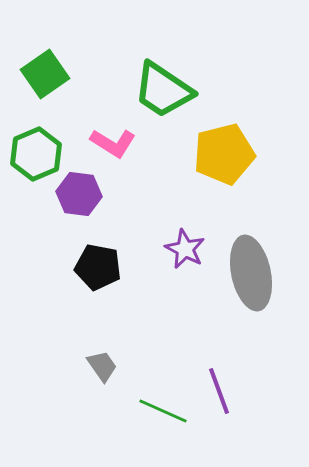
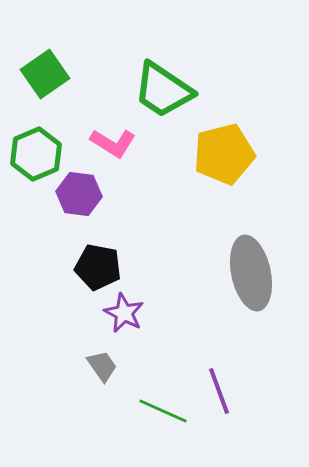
purple star: moved 61 px left, 64 px down
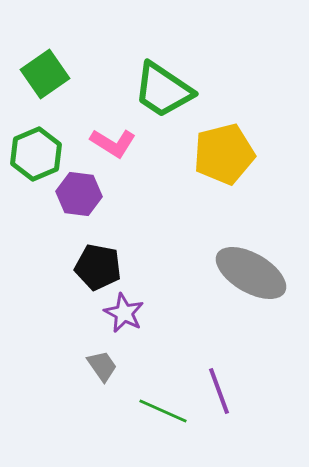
gray ellipse: rotated 48 degrees counterclockwise
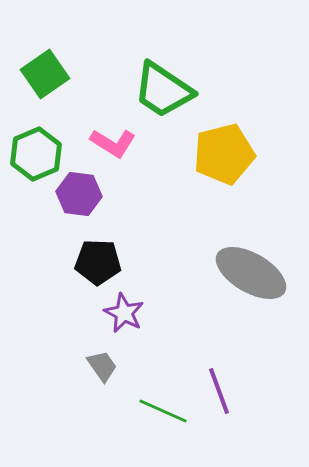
black pentagon: moved 5 px up; rotated 9 degrees counterclockwise
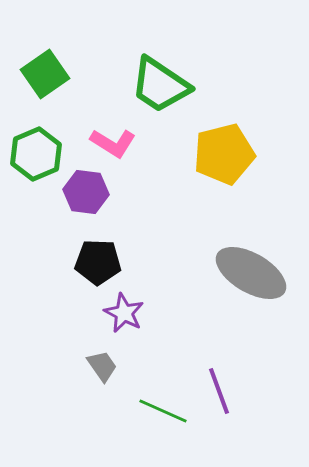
green trapezoid: moved 3 px left, 5 px up
purple hexagon: moved 7 px right, 2 px up
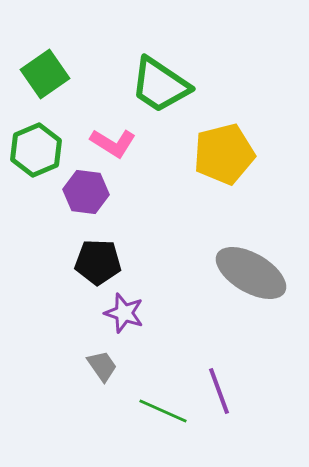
green hexagon: moved 4 px up
purple star: rotated 9 degrees counterclockwise
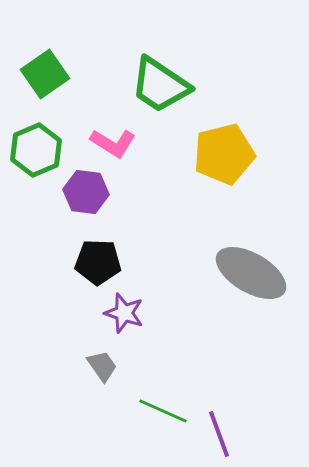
purple line: moved 43 px down
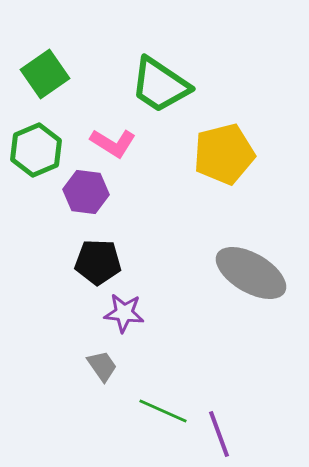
purple star: rotated 12 degrees counterclockwise
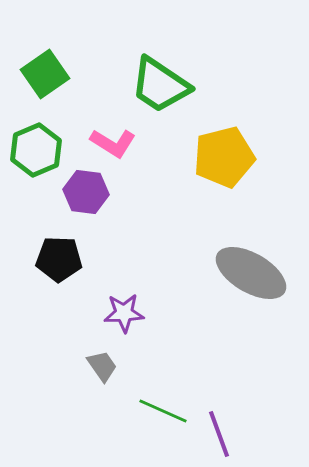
yellow pentagon: moved 3 px down
black pentagon: moved 39 px left, 3 px up
purple star: rotated 9 degrees counterclockwise
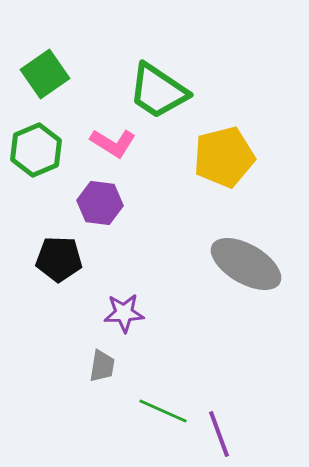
green trapezoid: moved 2 px left, 6 px down
purple hexagon: moved 14 px right, 11 px down
gray ellipse: moved 5 px left, 9 px up
gray trapezoid: rotated 44 degrees clockwise
